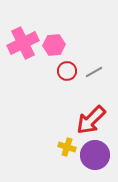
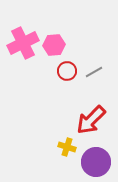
purple circle: moved 1 px right, 7 px down
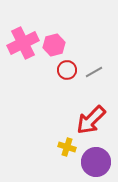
pink hexagon: rotated 10 degrees counterclockwise
red circle: moved 1 px up
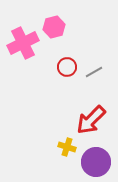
pink hexagon: moved 18 px up
red circle: moved 3 px up
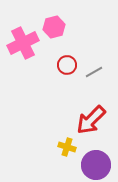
red circle: moved 2 px up
purple circle: moved 3 px down
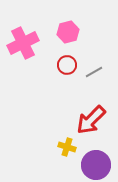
pink hexagon: moved 14 px right, 5 px down
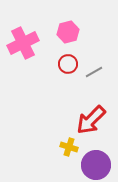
red circle: moved 1 px right, 1 px up
yellow cross: moved 2 px right
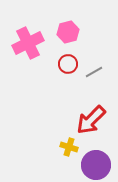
pink cross: moved 5 px right
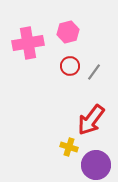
pink cross: rotated 16 degrees clockwise
red circle: moved 2 px right, 2 px down
gray line: rotated 24 degrees counterclockwise
red arrow: rotated 8 degrees counterclockwise
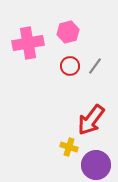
gray line: moved 1 px right, 6 px up
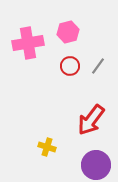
gray line: moved 3 px right
yellow cross: moved 22 px left
